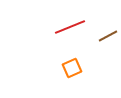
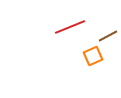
orange square: moved 21 px right, 12 px up
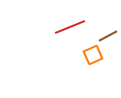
orange square: moved 1 px up
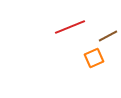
orange square: moved 1 px right, 3 px down
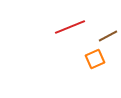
orange square: moved 1 px right, 1 px down
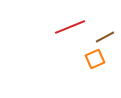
brown line: moved 3 px left, 1 px down
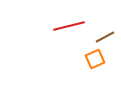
red line: moved 1 px left, 1 px up; rotated 8 degrees clockwise
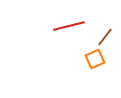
brown line: rotated 24 degrees counterclockwise
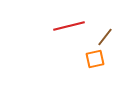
orange square: rotated 12 degrees clockwise
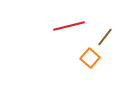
orange square: moved 5 px left, 1 px up; rotated 36 degrees counterclockwise
